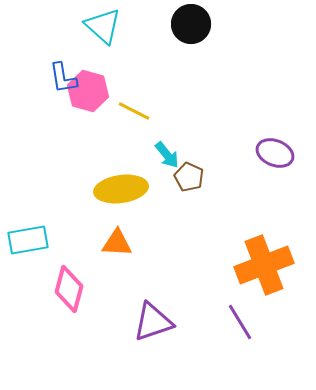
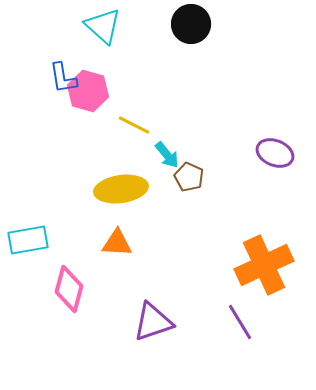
yellow line: moved 14 px down
orange cross: rotated 4 degrees counterclockwise
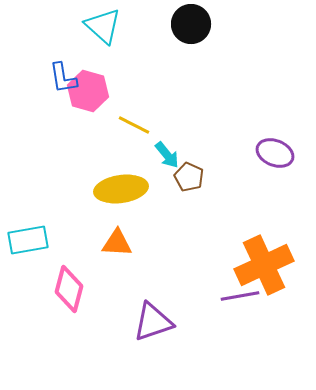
purple line: moved 26 px up; rotated 69 degrees counterclockwise
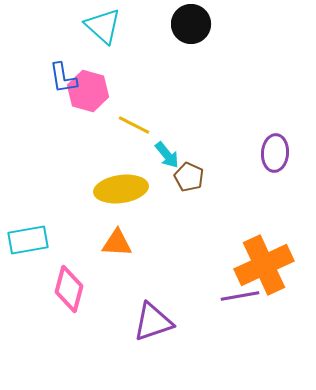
purple ellipse: rotated 72 degrees clockwise
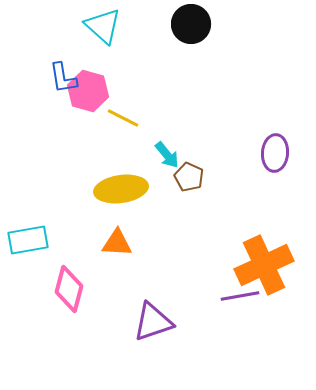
yellow line: moved 11 px left, 7 px up
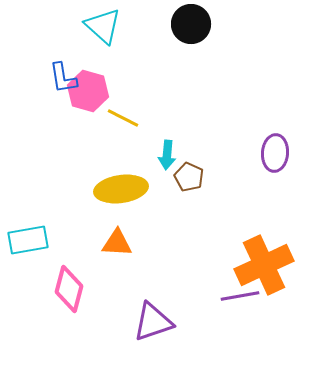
cyan arrow: rotated 44 degrees clockwise
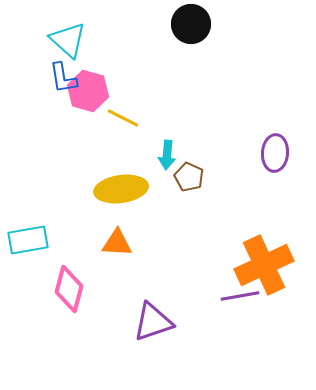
cyan triangle: moved 35 px left, 14 px down
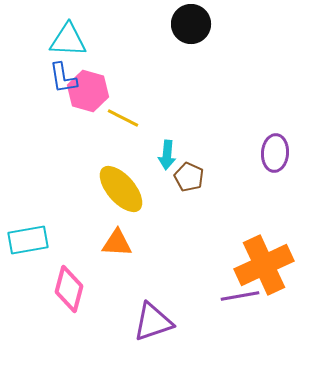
cyan triangle: rotated 39 degrees counterclockwise
yellow ellipse: rotated 57 degrees clockwise
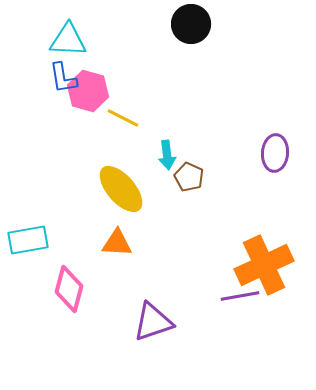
cyan arrow: rotated 12 degrees counterclockwise
